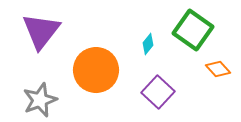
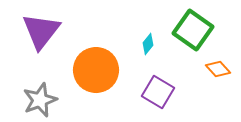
purple square: rotated 12 degrees counterclockwise
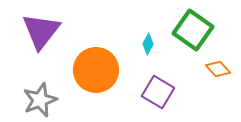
cyan diamond: rotated 10 degrees counterclockwise
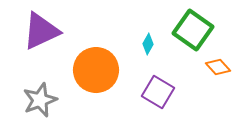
purple triangle: rotated 27 degrees clockwise
orange diamond: moved 2 px up
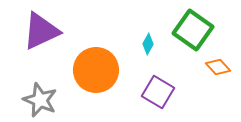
gray star: rotated 28 degrees counterclockwise
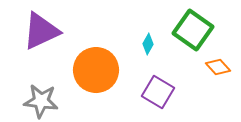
gray star: moved 1 px right, 1 px down; rotated 16 degrees counterclockwise
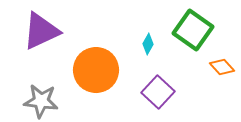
orange diamond: moved 4 px right
purple square: rotated 12 degrees clockwise
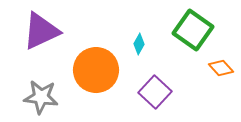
cyan diamond: moved 9 px left
orange diamond: moved 1 px left, 1 px down
purple square: moved 3 px left
gray star: moved 4 px up
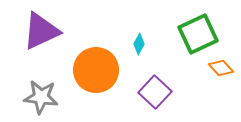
green square: moved 5 px right, 4 px down; rotated 30 degrees clockwise
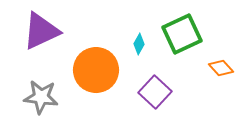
green square: moved 16 px left
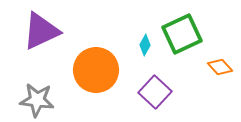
cyan diamond: moved 6 px right, 1 px down
orange diamond: moved 1 px left, 1 px up
gray star: moved 4 px left, 3 px down
